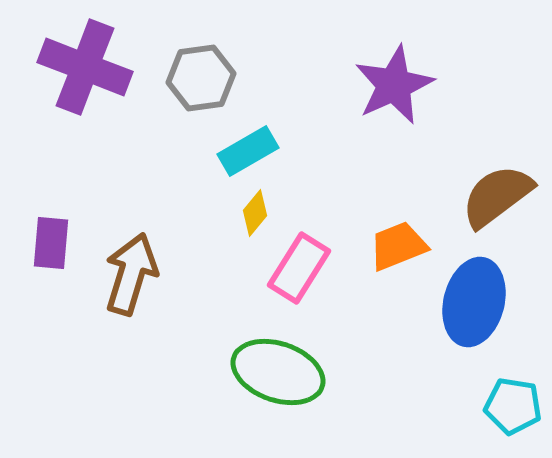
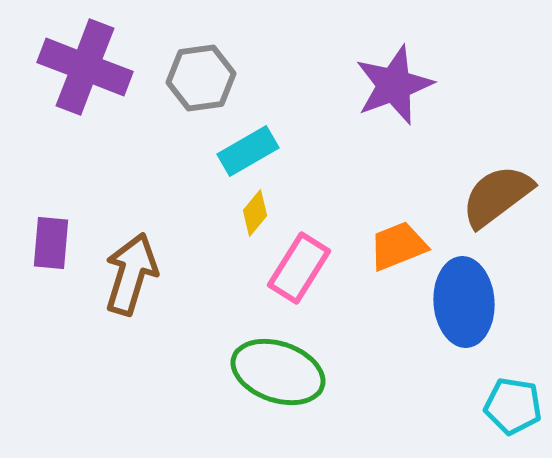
purple star: rotated 4 degrees clockwise
blue ellipse: moved 10 px left; rotated 18 degrees counterclockwise
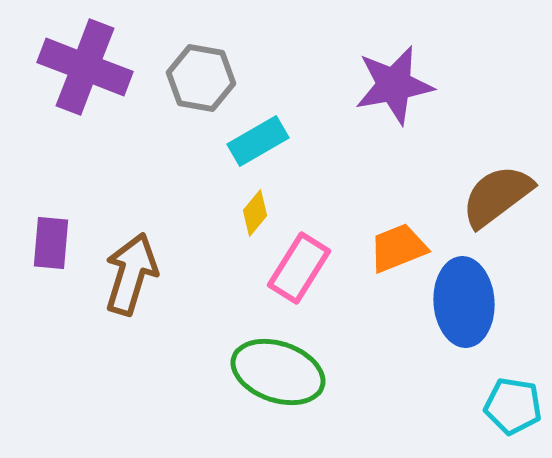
gray hexagon: rotated 18 degrees clockwise
purple star: rotated 10 degrees clockwise
cyan rectangle: moved 10 px right, 10 px up
orange trapezoid: moved 2 px down
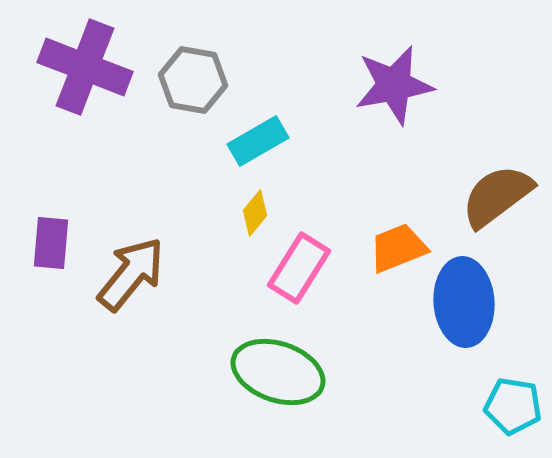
gray hexagon: moved 8 px left, 2 px down
brown arrow: rotated 22 degrees clockwise
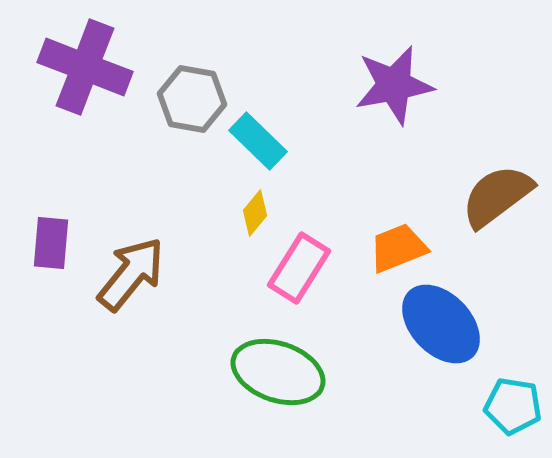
gray hexagon: moved 1 px left, 19 px down
cyan rectangle: rotated 74 degrees clockwise
blue ellipse: moved 23 px left, 22 px down; rotated 40 degrees counterclockwise
